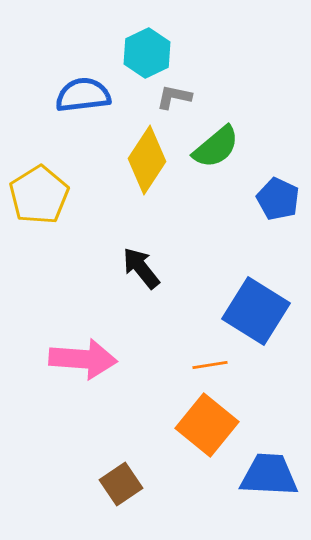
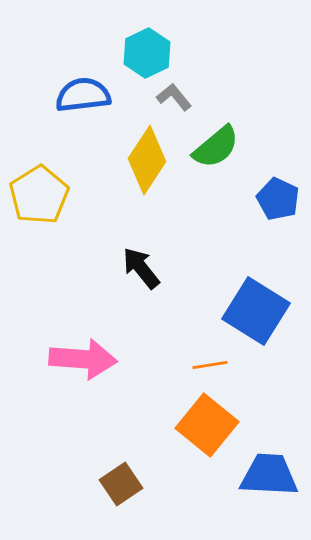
gray L-shape: rotated 39 degrees clockwise
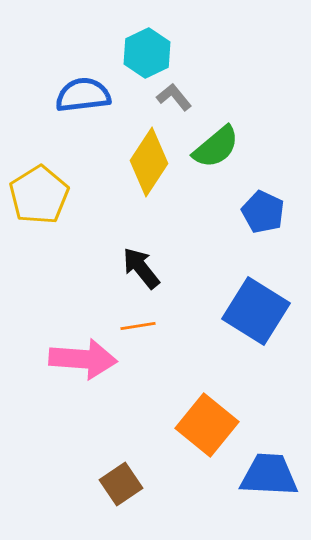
yellow diamond: moved 2 px right, 2 px down
blue pentagon: moved 15 px left, 13 px down
orange line: moved 72 px left, 39 px up
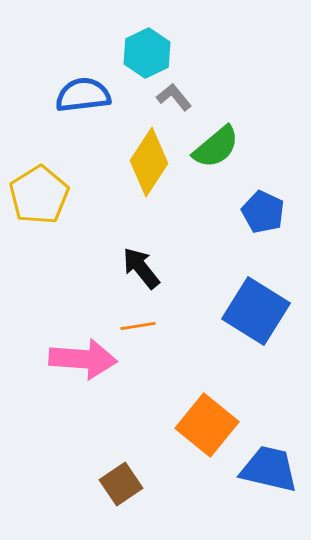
blue trapezoid: moved 6 px up; rotated 10 degrees clockwise
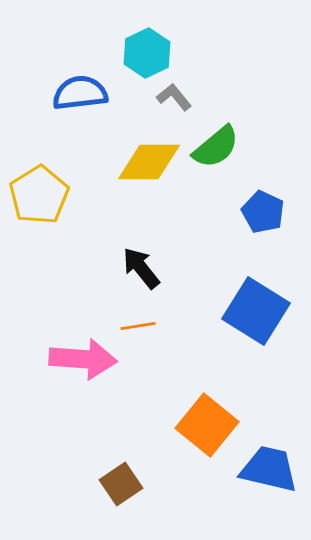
blue semicircle: moved 3 px left, 2 px up
yellow diamond: rotated 56 degrees clockwise
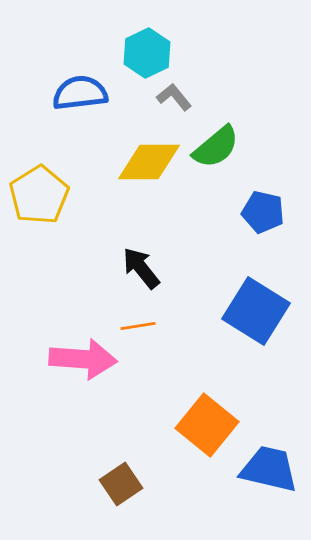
blue pentagon: rotated 12 degrees counterclockwise
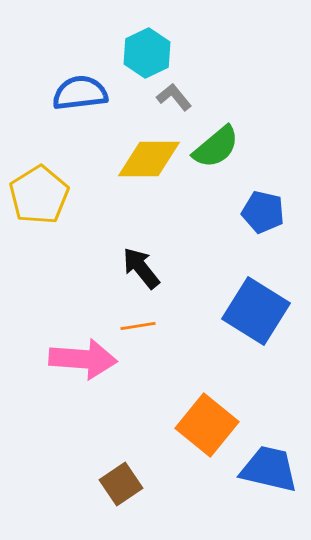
yellow diamond: moved 3 px up
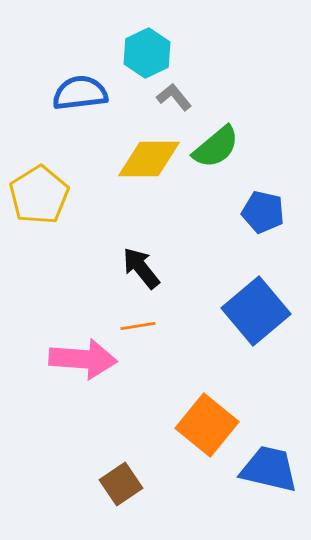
blue square: rotated 18 degrees clockwise
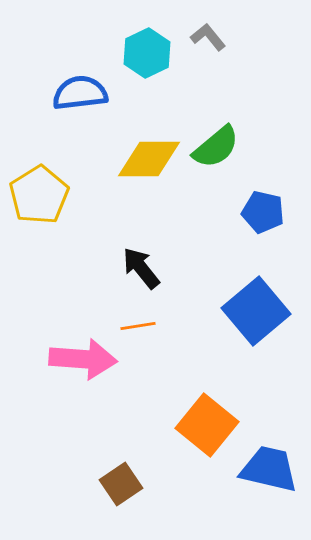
gray L-shape: moved 34 px right, 60 px up
